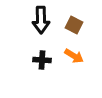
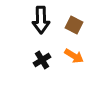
black cross: rotated 36 degrees counterclockwise
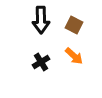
orange arrow: rotated 12 degrees clockwise
black cross: moved 1 px left, 2 px down
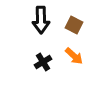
black cross: moved 2 px right
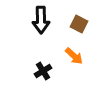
brown square: moved 5 px right, 1 px up
black cross: moved 9 px down
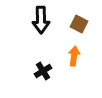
orange arrow: rotated 126 degrees counterclockwise
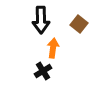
brown square: rotated 12 degrees clockwise
orange arrow: moved 21 px left, 8 px up
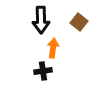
brown square: moved 2 px up
black cross: rotated 24 degrees clockwise
